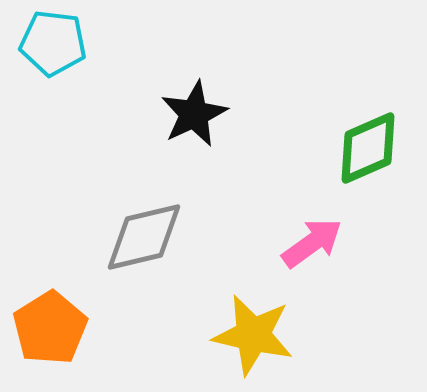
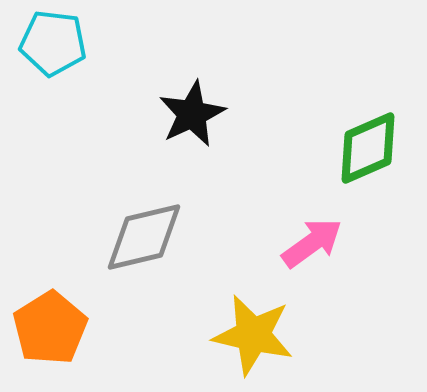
black star: moved 2 px left
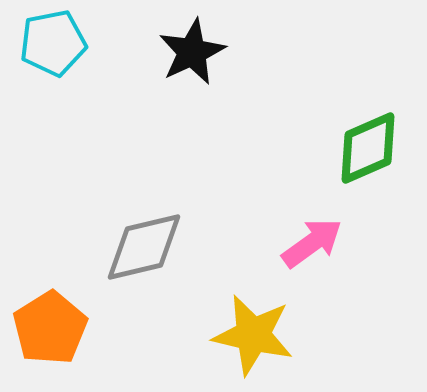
cyan pentagon: rotated 18 degrees counterclockwise
black star: moved 62 px up
gray diamond: moved 10 px down
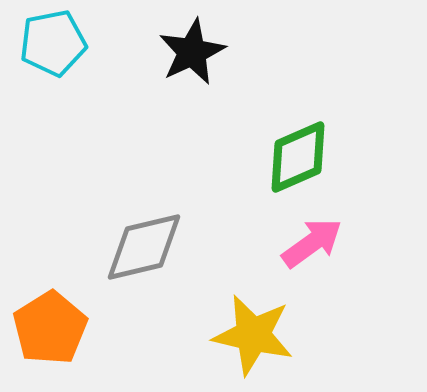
green diamond: moved 70 px left, 9 px down
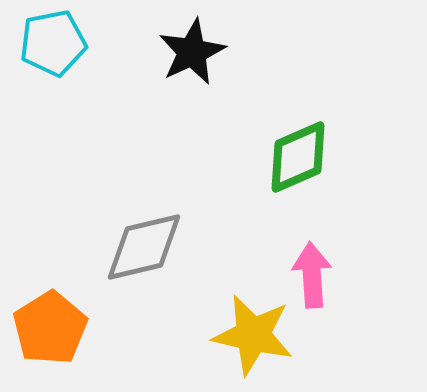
pink arrow: moved 32 px down; rotated 58 degrees counterclockwise
